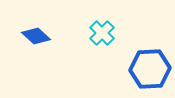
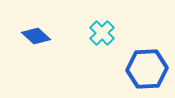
blue hexagon: moved 3 px left
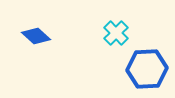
cyan cross: moved 14 px right
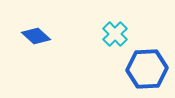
cyan cross: moved 1 px left, 1 px down
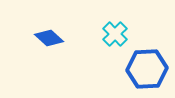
blue diamond: moved 13 px right, 2 px down
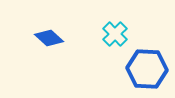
blue hexagon: rotated 6 degrees clockwise
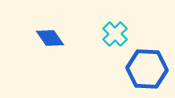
blue diamond: moved 1 px right; rotated 12 degrees clockwise
